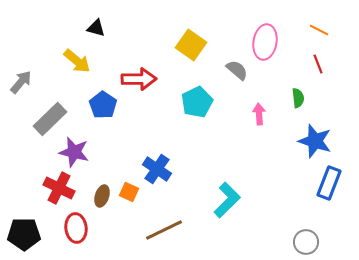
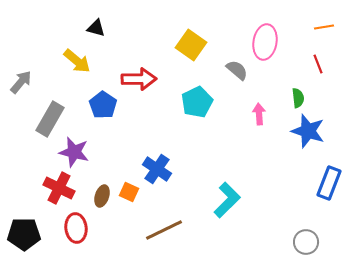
orange line: moved 5 px right, 3 px up; rotated 36 degrees counterclockwise
gray rectangle: rotated 16 degrees counterclockwise
blue star: moved 7 px left, 10 px up
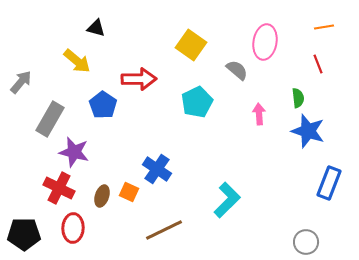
red ellipse: moved 3 px left; rotated 8 degrees clockwise
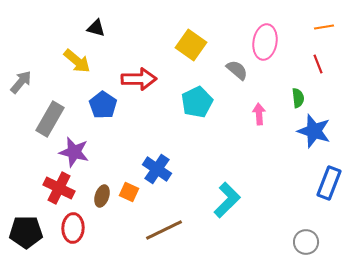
blue star: moved 6 px right
black pentagon: moved 2 px right, 2 px up
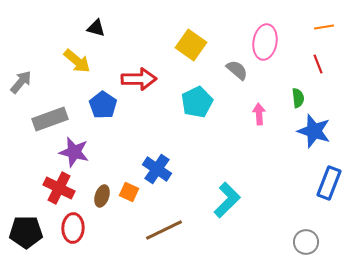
gray rectangle: rotated 40 degrees clockwise
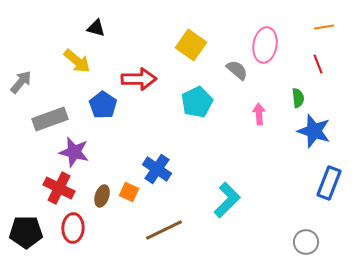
pink ellipse: moved 3 px down
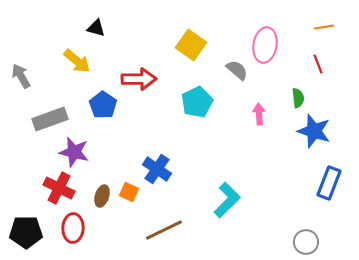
gray arrow: moved 6 px up; rotated 70 degrees counterclockwise
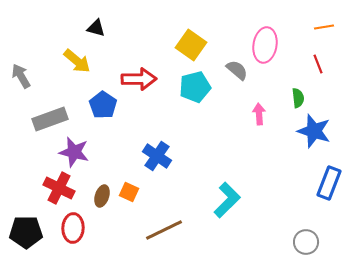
cyan pentagon: moved 2 px left, 15 px up; rotated 12 degrees clockwise
blue cross: moved 13 px up
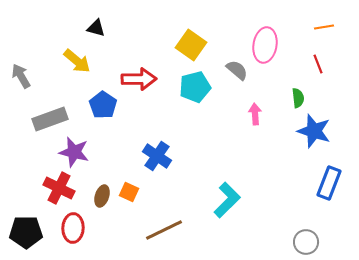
pink arrow: moved 4 px left
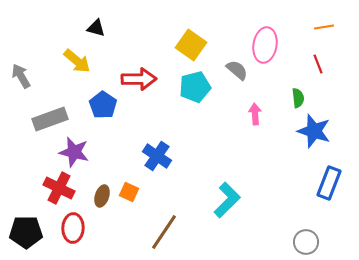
brown line: moved 2 px down; rotated 30 degrees counterclockwise
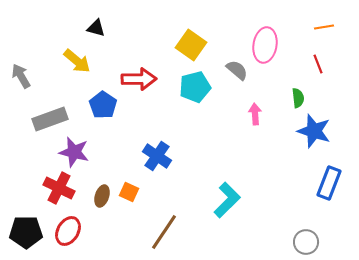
red ellipse: moved 5 px left, 3 px down; rotated 28 degrees clockwise
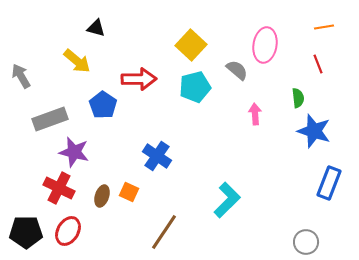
yellow square: rotated 8 degrees clockwise
